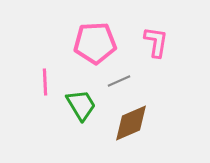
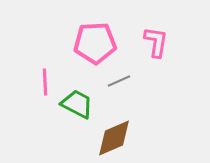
green trapezoid: moved 4 px left, 1 px up; rotated 32 degrees counterclockwise
brown diamond: moved 17 px left, 15 px down
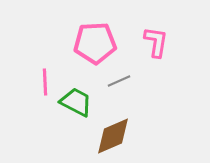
green trapezoid: moved 1 px left, 2 px up
brown diamond: moved 1 px left, 2 px up
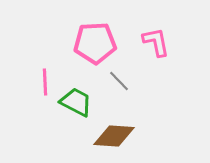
pink L-shape: rotated 20 degrees counterclockwise
gray line: rotated 70 degrees clockwise
brown diamond: moved 1 px right; rotated 27 degrees clockwise
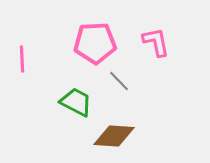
pink line: moved 23 px left, 23 px up
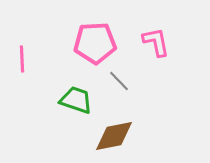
green trapezoid: moved 2 px up; rotated 8 degrees counterclockwise
brown diamond: rotated 15 degrees counterclockwise
